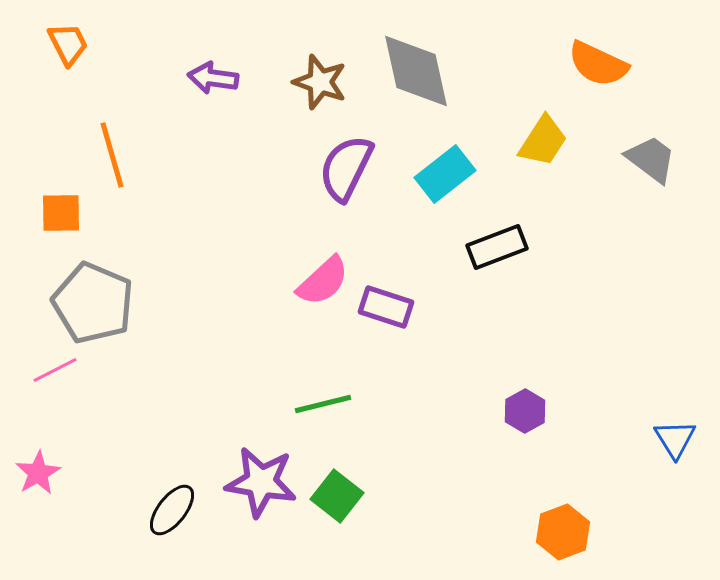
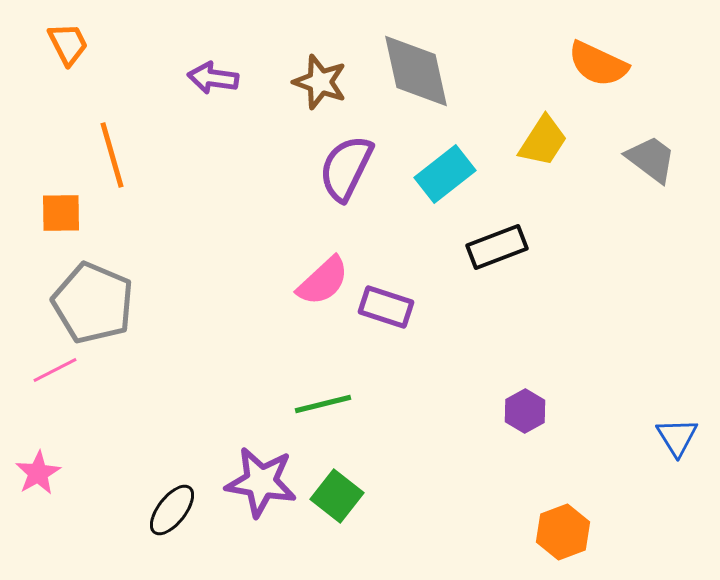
blue triangle: moved 2 px right, 2 px up
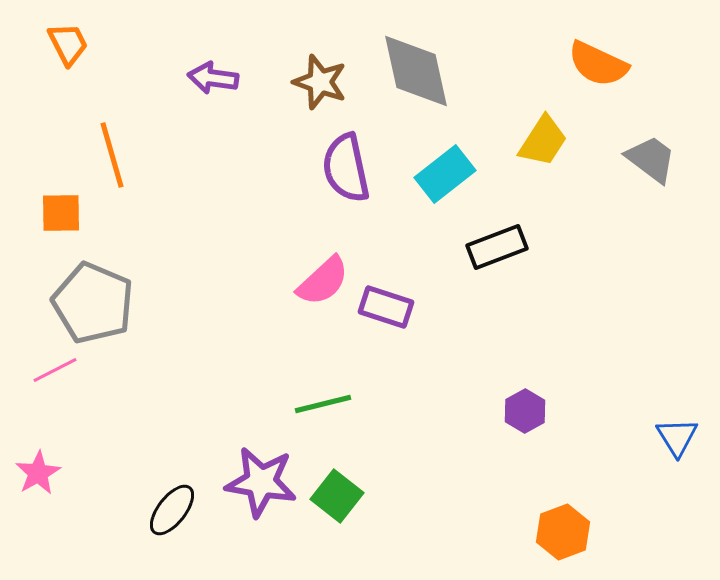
purple semicircle: rotated 38 degrees counterclockwise
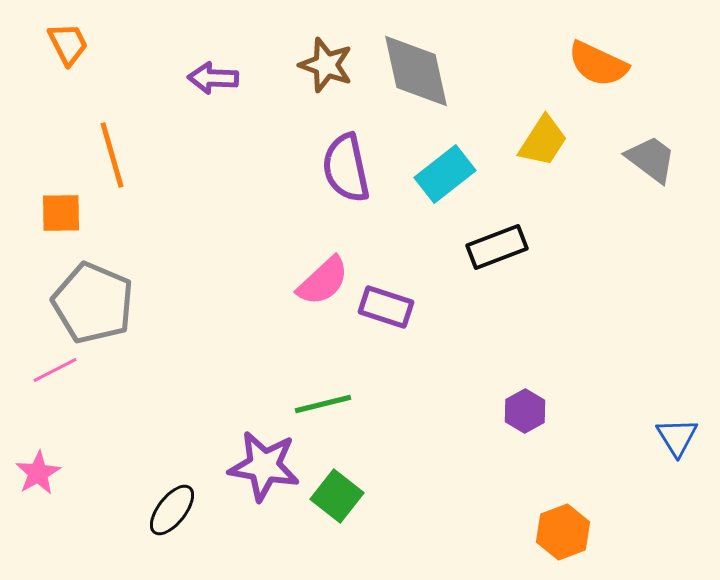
purple arrow: rotated 6 degrees counterclockwise
brown star: moved 6 px right, 17 px up
purple star: moved 3 px right, 16 px up
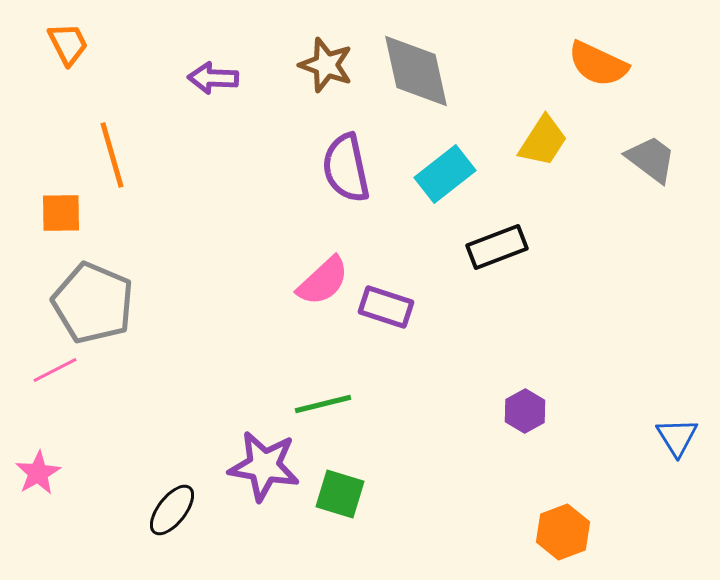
green square: moved 3 px right, 2 px up; rotated 21 degrees counterclockwise
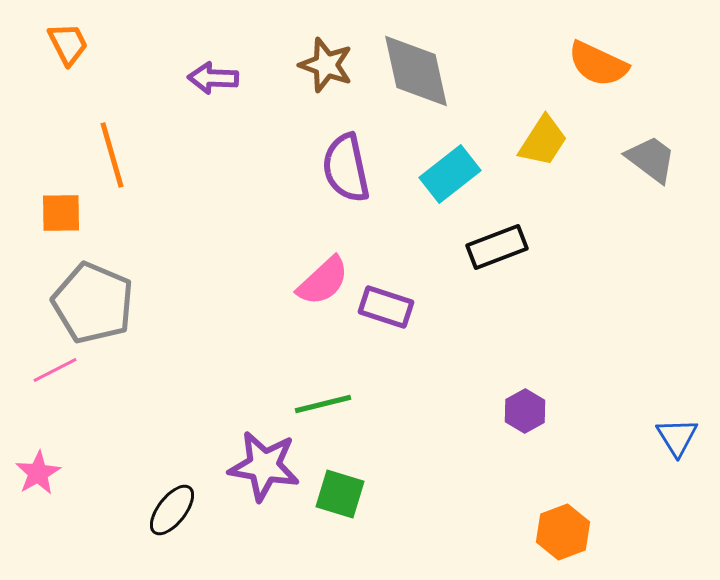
cyan rectangle: moved 5 px right
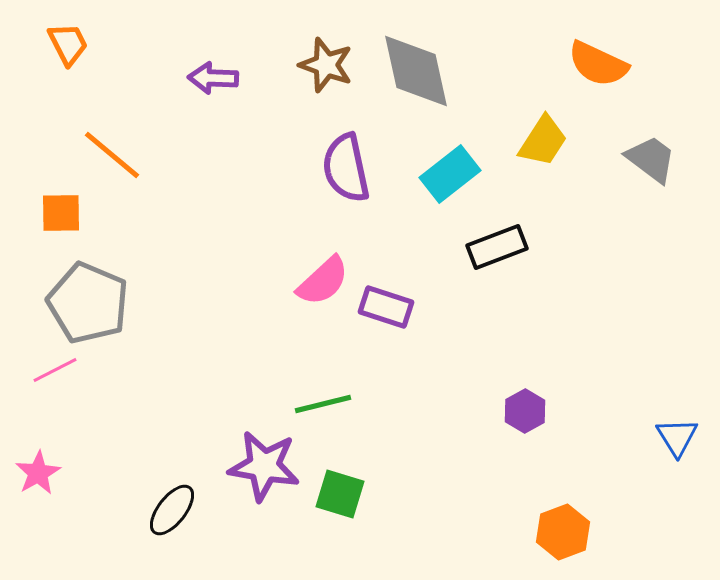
orange line: rotated 34 degrees counterclockwise
gray pentagon: moved 5 px left
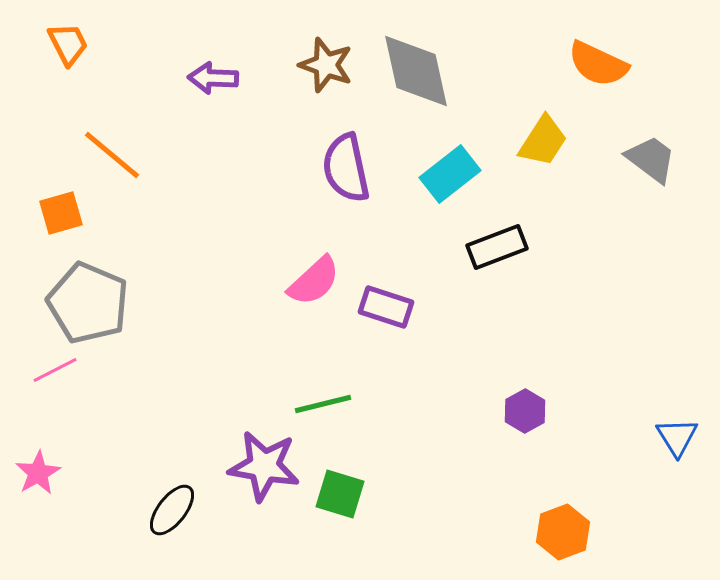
orange square: rotated 15 degrees counterclockwise
pink semicircle: moved 9 px left
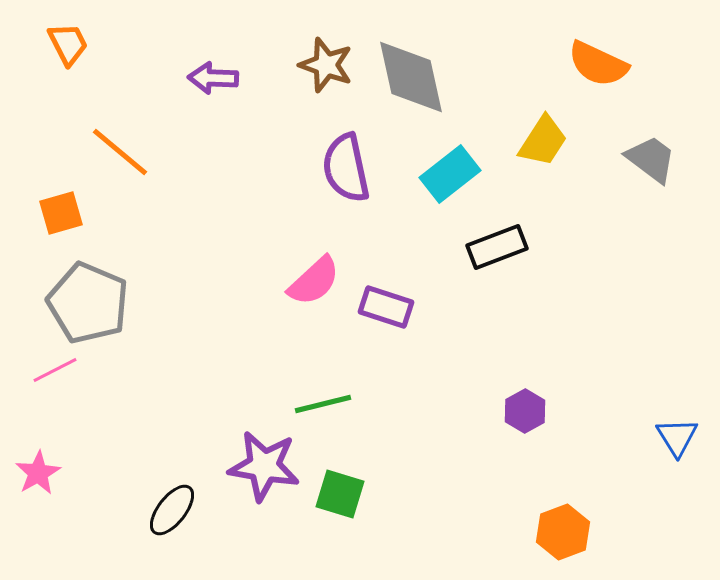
gray diamond: moved 5 px left, 6 px down
orange line: moved 8 px right, 3 px up
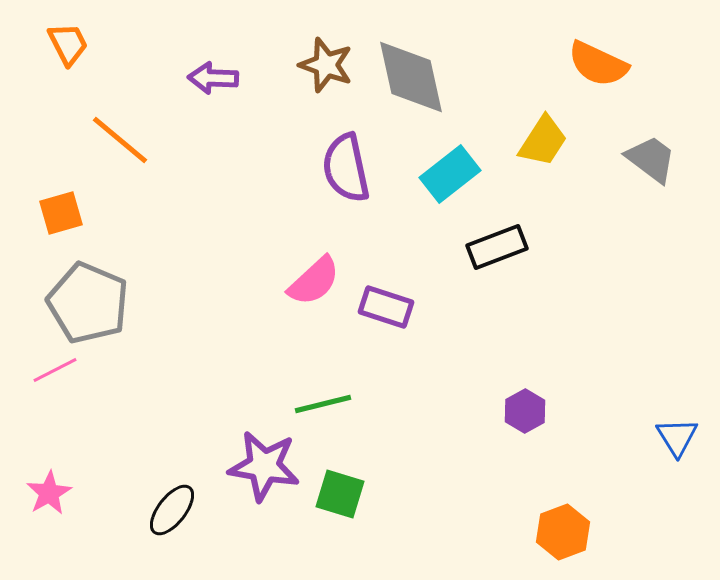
orange line: moved 12 px up
pink star: moved 11 px right, 20 px down
